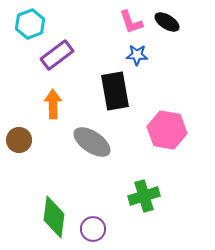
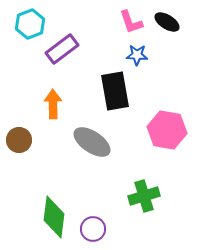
purple rectangle: moved 5 px right, 6 px up
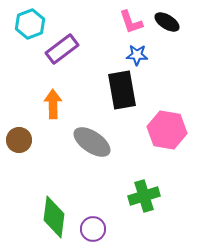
black rectangle: moved 7 px right, 1 px up
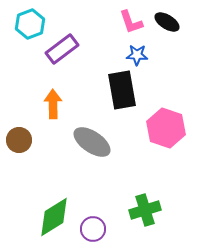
pink hexagon: moved 1 px left, 2 px up; rotated 9 degrees clockwise
green cross: moved 1 px right, 14 px down
green diamond: rotated 51 degrees clockwise
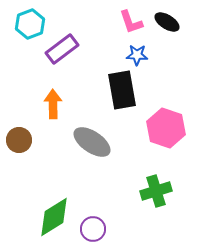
green cross: moved 11 px right, 19 px up
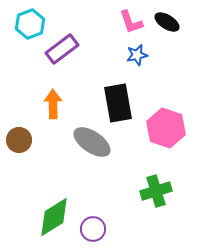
blue star: rotated 15 degrees counterclockwise
black rectangle: moved 4 px left, 13 px down
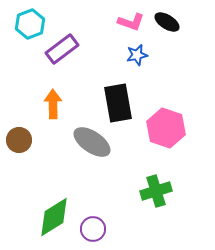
pink L-shape: rotated 52 degrees counterclockwise
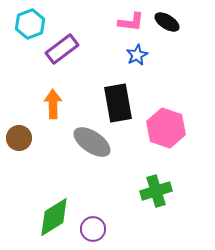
pink L-shape: rotated 12 degrees counterclockwise
blue star: rotated 15 degrees counterclockwise
brown circle: moved 2 px up
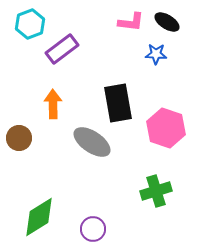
blue star: moved 19 px right, 1 px up; rotated 30 degrees clockwise
green diamond: moved 15 px left
